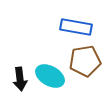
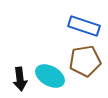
blue rectangle: moved 8 px right, 1 px up; rotated 8 degrees clockwise
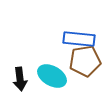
blue rectangle: moved 5 px left, 13 px down; rotated 12 degrees counterclockwise
cyan ellipse: moved 2 px right
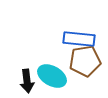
black arrow: moved 7 px right, 2 px down
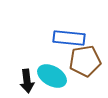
blue rectangle: moved 10 px left, 1 px up
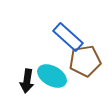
blue rectangle: moved 1 px left, 1 px up; rotated 36 degrees clockwise
black arrow: rotated 15 degrees clockwise
